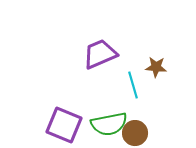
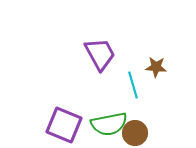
purple trapezoid: rotated 84 degrees clockwise
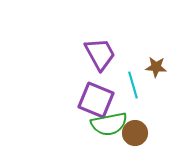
purple square: moved 32 px right, 25 px up
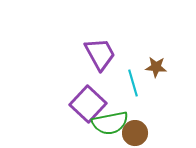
cyan line: moved 2 px up
purple square: moved 8 px left, 4 px down; rotated 21 degrees clockwise
green semicircle: moved 1 px right, 1 px up
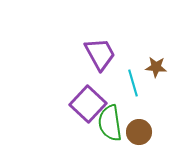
green semicircle: rotated 93 degrees clockwise
brown circle: moved 4 px right, 1 px up
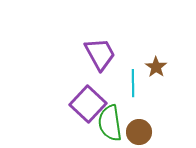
brown star: rotated 30 degrees clockwise
cyan line: rotated 16 degrees clockwise
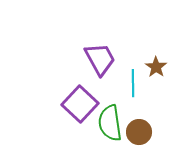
purple trapezoid: moved 5 px down
purple square: moved 8 px left
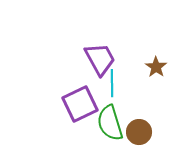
cyan line: moved 21 px left
purple square: rotated 21 degrees clockwise
green semicircle: rotated 9 degrees counterclockwise
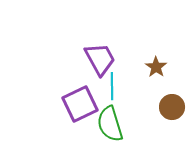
cyan line: moved 3 px down
green semicircle: moved 1 px down
brown circle: moved 33 px right, 25 px up
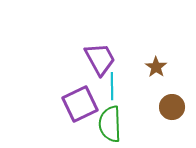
green semicircle: rotated 15 degrees clockwise
